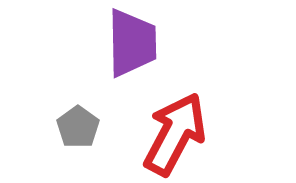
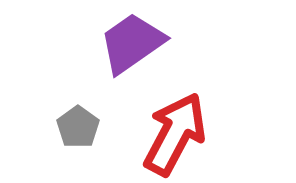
purple trapezoid: rotated 124 degrees counterclockwise
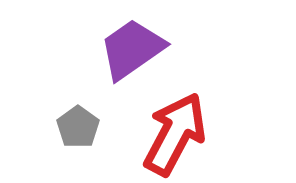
purple trapezoid: moved 6 px down
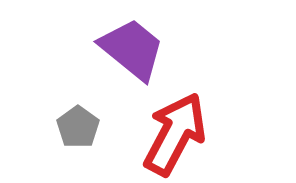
purple trapezoid: rotated 74 degrees clockwise
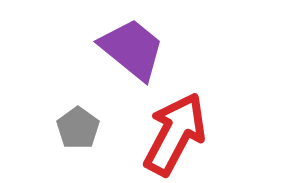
gray pentagon: moved 1 px down
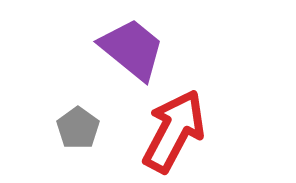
red arrow: moved 1 px left, 3 px up
